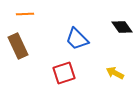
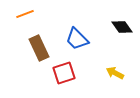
orange line: rotated 18 degrees counterclockwise
brown rectangle: moved 21 px right, 2 px down
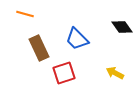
orange line: rotated 36 degrees clockwise
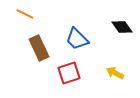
orange line: rotated 12 degrees clockwise
red square: moved 5 px right
